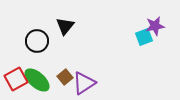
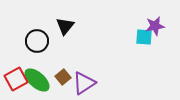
cyan square: rotated 24 degrees clockwise
brown square: moved 2 px left
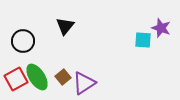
purple star: moved 6 px right, 2 px down; rotated 30 degrees clockwise
cyan square: moved 1 px left, 3 px down
black circle: moved 14 px left
green ellipse: moved 3 px up; rotated 16 degrees clockwise
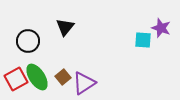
black triangle: moved 1 px down
black circle: moved 5 px right
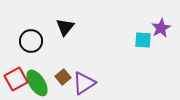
purple star: rotated 24 degrees clockwise
black circle: moved 3 px right
green ellipse: moved 6 px down
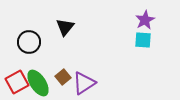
purple star: moved 16 px left, 8 px up
black circle: moved 2 px left, 1 px down
red square: moved 1 px right, 3 px down
green ellipse: moved 1 px right
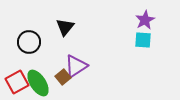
purple triangle: moved 8 px left, 17 px up
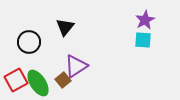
brown square: moved 3 px down
red square: moved 1 px left, 2 px up
